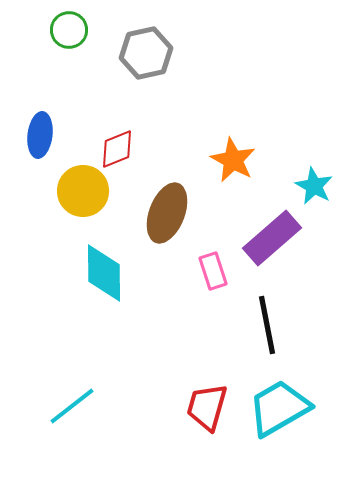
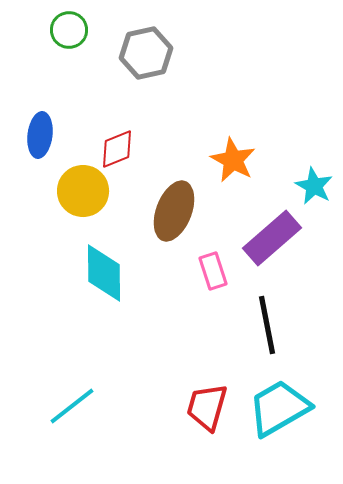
brown ellipse: moved 7 px right, 2 px up
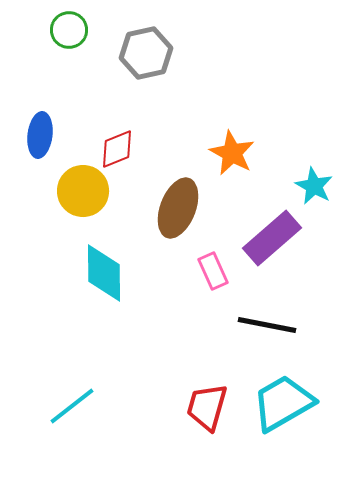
orange star: moved 1 px left, 7 px up
brown ellipse: moved 4 px right, 3 px up
pink rectangle: rotated 6 degrees counterclockwise
black line: rotated 68 degrees counterclockwise
cyan trapezoid: moved 4 px right, 5 px up
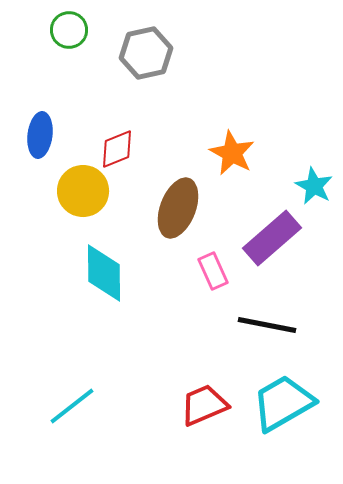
red trapezoid: moved 3 px left, 2 px up; rotated 51 degrees clockwise
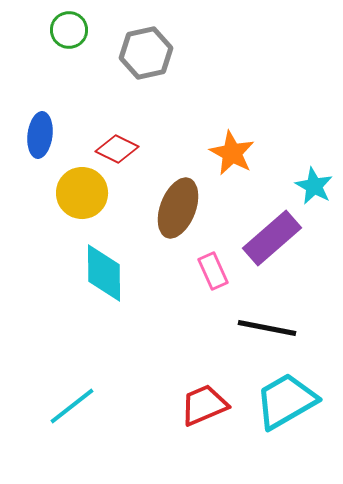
red diamond: rotated 48 degrees clockwise
yellow circle: moved 1 px left, 2 px down
black line: moved 3 px down
cyan trapezoid: moved 3 px right, 2 px up
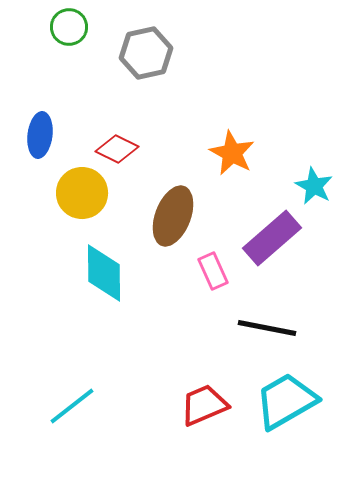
green circle: moved 3 px up
brown ellipse: moved 5 px left, 8 px down
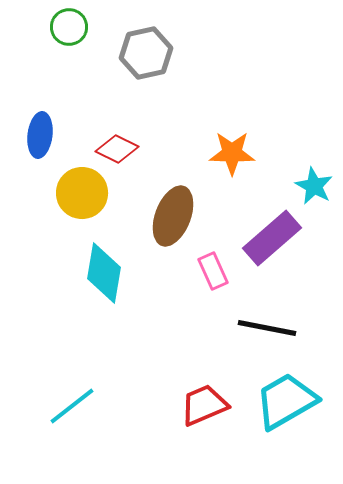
orange star: rotated 27 degrees counterclockwise
cyan diamond: rotated 10 degrees clockwise
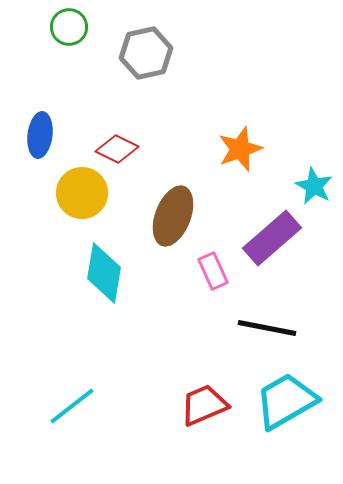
orange star: moved 8 px right, 4 px up; rotated 21 degrees counterclockwise
